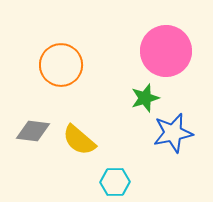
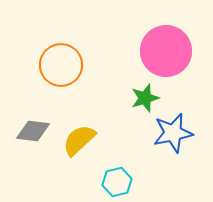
yellow semicircle: rotated 96 degrees clockwise
cyan hexagon: moved 2 px right; rotated 12 degrees counterclockwise
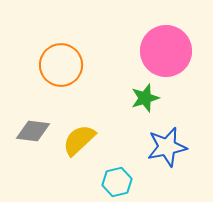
blue star: moved 6 px left, 14 px down
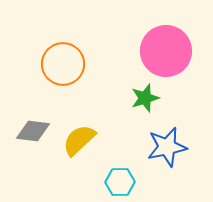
orange circle: moved 2 px right, 1 px up
cyan hexagon: moved 3 px right; rotated 12 degrees clockwise
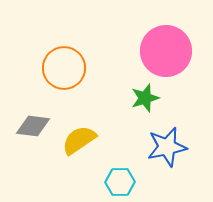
orange circle: moved 1 px right, 4 px down
gray diamond: moved 5 px up
yellow semicircle: rotated 9 degrees clockwise
